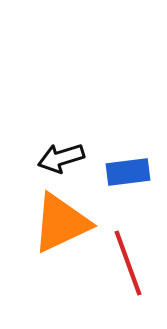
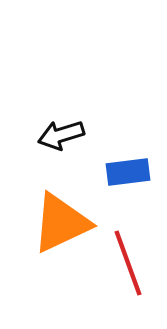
black arrow: moved 23 px up
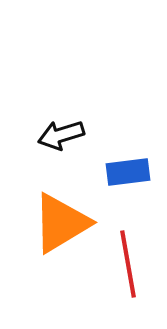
orange triangle: rotated 6 degrees counterclockwise
red line: moved 1 px down; rotated 10 degrees clockwise
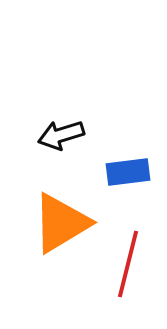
red line: rotated 24 degrees clockwise
